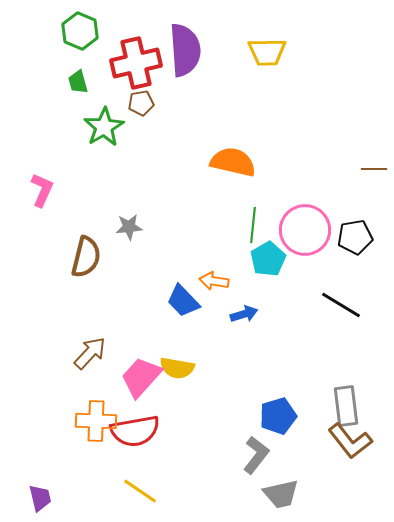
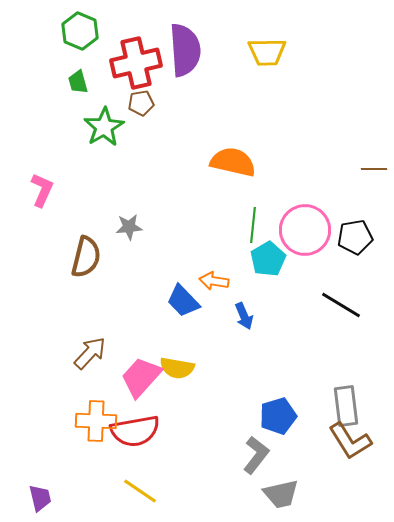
blue arrow: moved 2 px down; rotated 84 degrees clockwise
brown L-shape: rotated 6 degrees clockwise
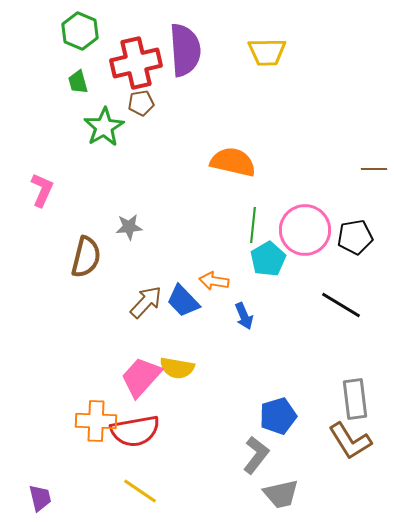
brown arrow: moved 56 px right, 51 px up
gray rectangle: moved 9 px right, 7 px up
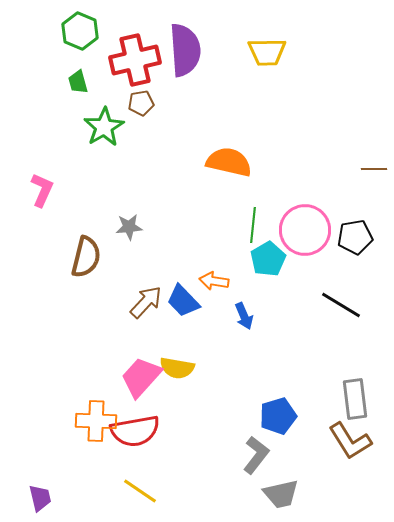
red cross: moved 1 px left, 3 px up
orange semicircle: moved 4 px left
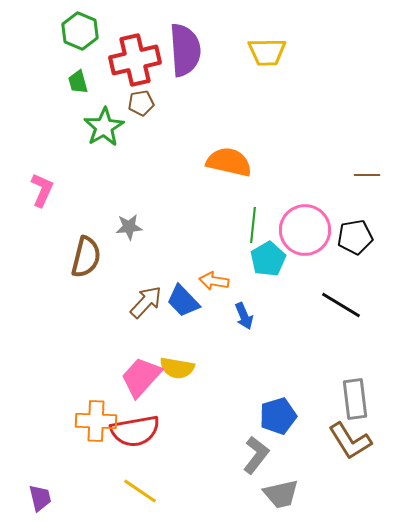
brown line: moved 7 px left, 6 px down
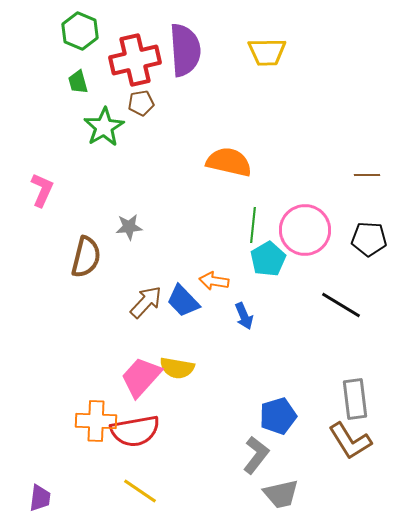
black pentagon: moved 14 px right, 2 px down; rotated 12 degrees clockwise
purple trapezoid: rotated 20 degrees clockwise
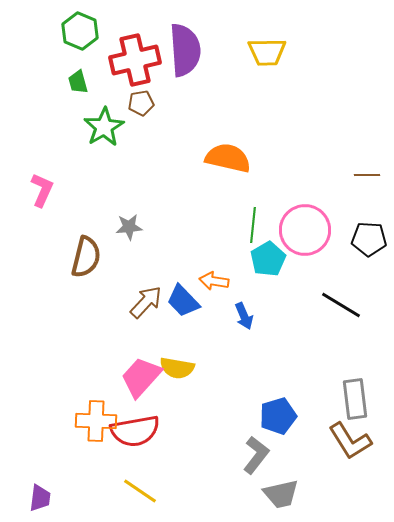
orange semicircle: moved 1 px left, 4 px up
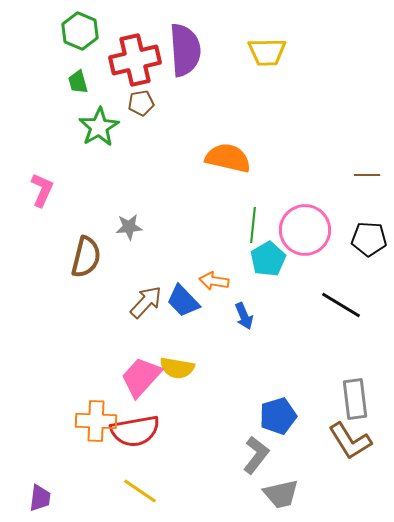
green star: moved 5 px left
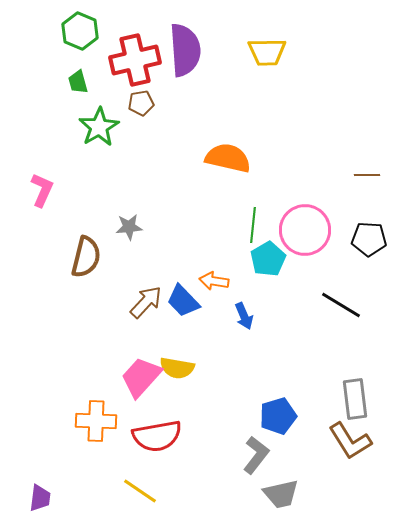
red semicircle: moved 22 px right, 5 px down
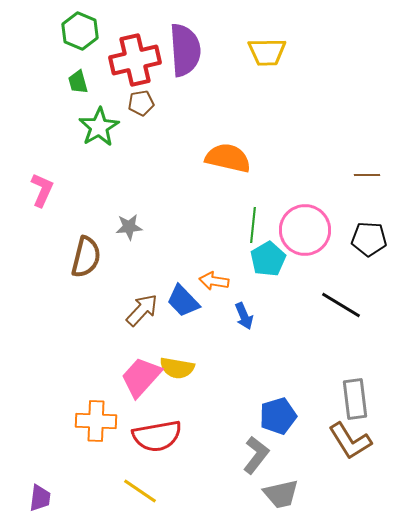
brown arrow: moved 4 px left, 8 px down
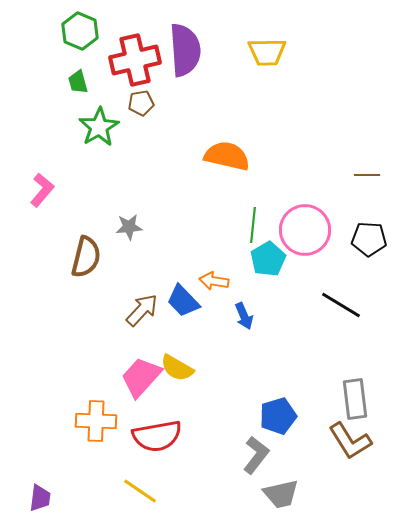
orange semicircle: moved 1 px left, 2 px up
pink L-shape: rotated 16 degrees clockwise
yellow semicircle: rotated 20 degrees clockwise
